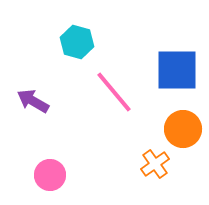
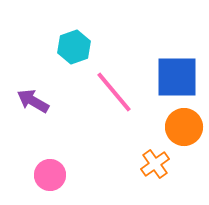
cyan hexagon: moved 3 px left, 5 px down; rotated 24 degrees clockwise
blue square: moved 7 px down
orange circle: moved 1 px right, 2 px up
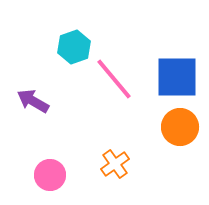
pink line: moved 13 px up
orange circle: moved 4 px left
orange cross: moved 40 px left
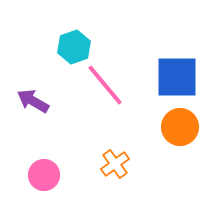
pink line: moved 9 px left, 6 px down
pink circle: moved 6 px left
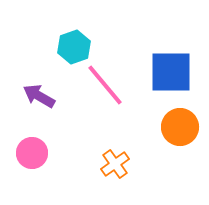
blue square: moved 6 px left, 5 px up
purple arrow: moved 6 px right, 5 px up
pink circle: moved 12 px left, 22 px up
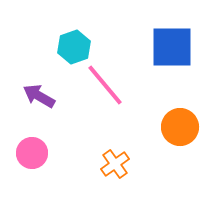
blue square: moved 1 px right, 25 px up
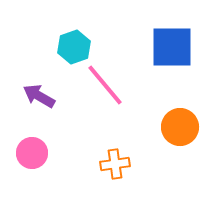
orange cross: rotated 28 degrees clockwise
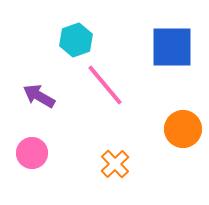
cyan hexagon: moved 2 px right, 7 px up
orange circle: moved 3 px right, 2 px down
orange cross: rotated 36 degrees counterclockwise
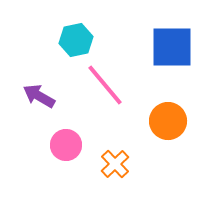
cyan hexagon: rotated 8 degrees clockwise
orange circle: moved 15 px left, 8 px up
pink circle: moved 34 px right, 8 px up
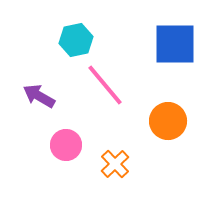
blue square: moved 3 px right, 3 px up
